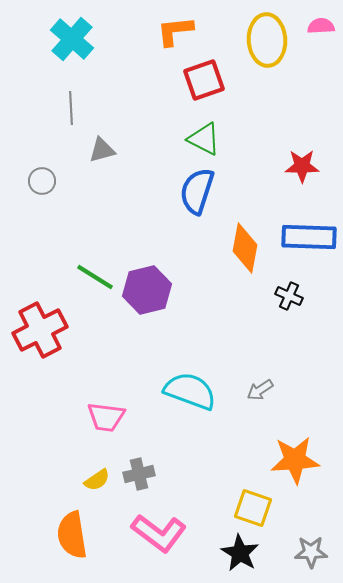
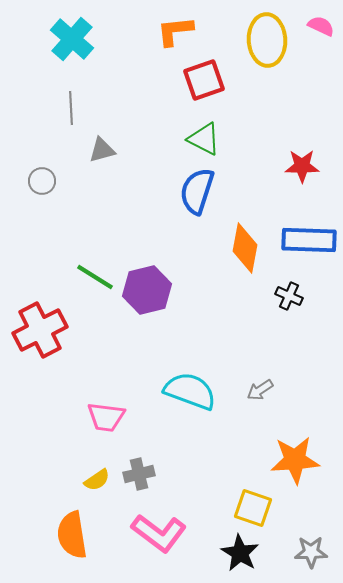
pink semicircle: rotated 28 degrees clockwise
blue rectangle: moved 3 px down
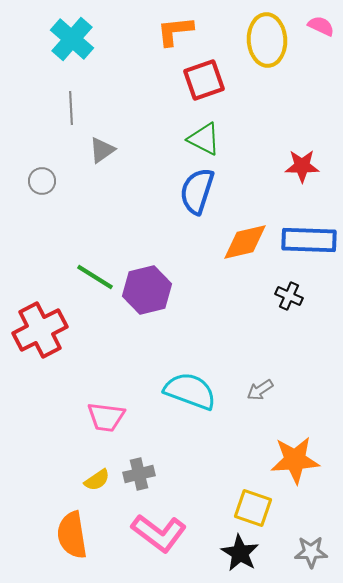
gray triangle: rotated 20 degrees counterclockwise
orange diamond: moved 6 px up; rotated 66 degrees clockwise
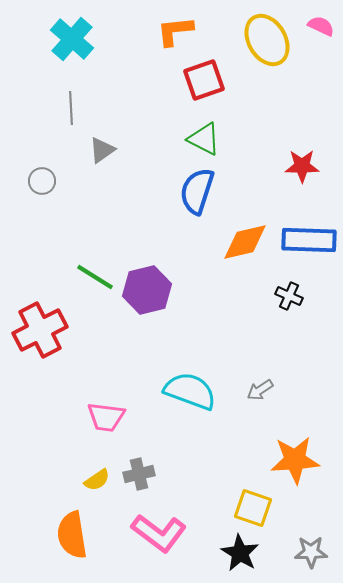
yellow ellipse: rotated 27 degrees counterclockwise
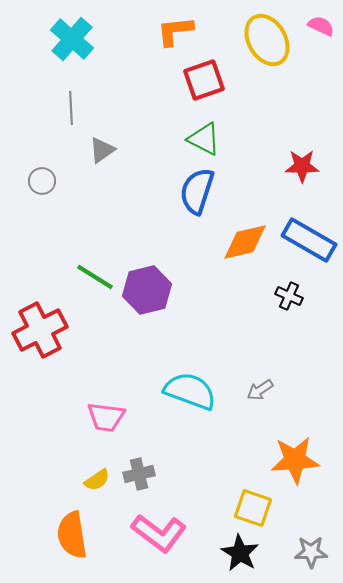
blue rectangle: rotated 28 degrees clockwise
